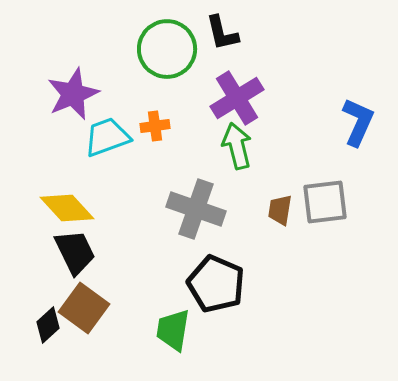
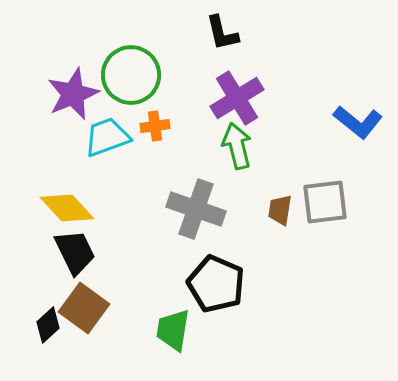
green circle: moved 36 px left, 26 px down
blue L-shape: rotated 105 degrees clockwise
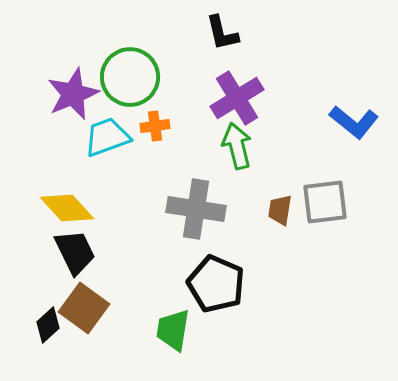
green circle: moved 1 px left, 2 px down
blue L-shape: moved 4 px left
gray cross: rotated 10 degrees counterclockwise
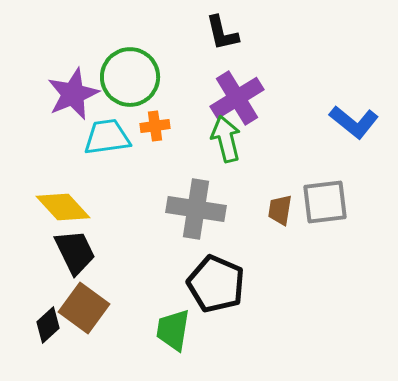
cyan trapezoid: rotated 12 degrees clockwise
green arrow: moved 11 px left, 7 px up
yellow diamond: moved 4 px left, 1 px up
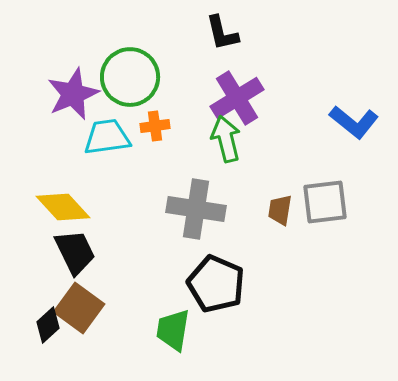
brown square: moved 5 px left
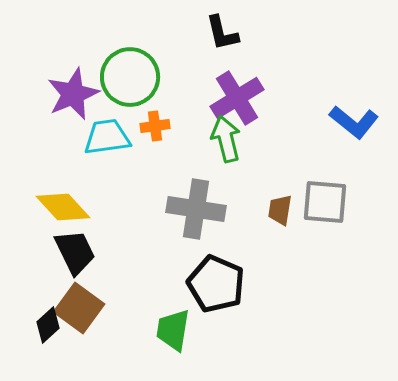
gray square: rotated 12 degrees clockwise
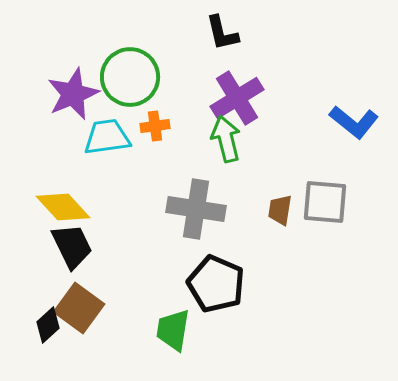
black trapezoid: moved 3 px left, 6 px up
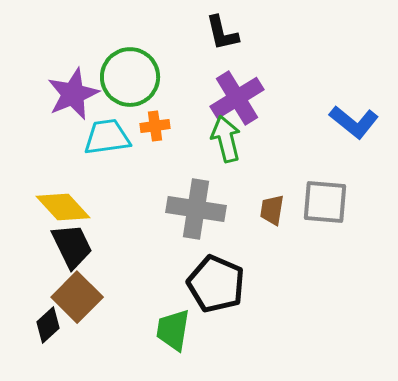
brown trapezoid: moved 8 px left
brown square: moved 2 px left, 11 px up; rotated 9 degrees clockwise
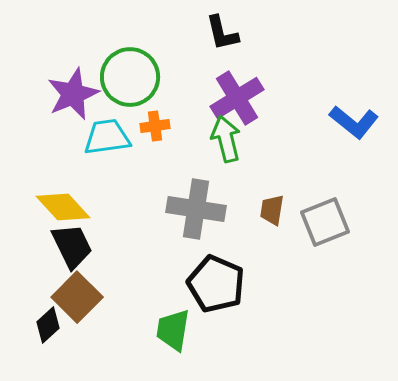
gray square: moved 20 px down; rotated 27 degrees counterclockwise
